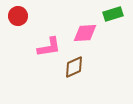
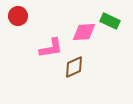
green rectangle: moved 3 px left, 7 px down; rotated 42 degrees clockwise
pink diamond: moved 1 px left, 1 px up
pink L-shape: moved 2 px right, 1 px down
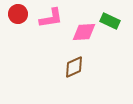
red circle: moved 2 px up
pink L-shape: moved 30 px up
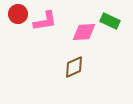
pink L-shape: moved 6 px left, 3 px down
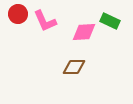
pink L-shape: rotated 75 degrees clockwise
brown diamond: rotated 25 degrees clockwise
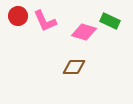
red circle: moved 2 px down
pink diamond: rotated 20 degrees clockwise
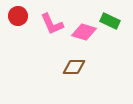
pink L-shape: moved 7 px right, 3 px down
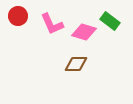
green rectangle: rotated 12 degrees clockwise
brown diamond: moved 2 px right, 3 px up
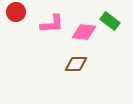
red circle: moved 2 px left, 4 px up
pink L-shape: rotated 70 degrees counterclockwise
pink diamond: rotated 10 degrees counterclockwise
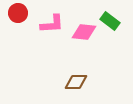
red circle: moved 2 px right, 1 px down
brown diamond: moved 18 px down
